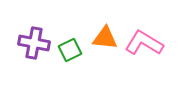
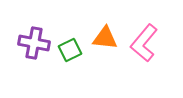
pink L-shape: rotated 81 degrees counterclockwise
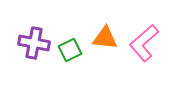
pink L-shape: rotated 9 degrees clockwise
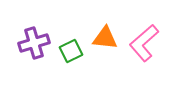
purple cross: rotated 28 degrees counterclockwise
green square: moved 1 px right, 1 px down
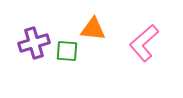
orange triangle: moved 12 px left, 9 px up
green square: moved 4 px left; rotated 30 degrees clockwise
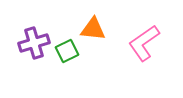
pink L-shape: rotated 6 degrees clockwise
green square: rotated 30 degrees counterclockwise
